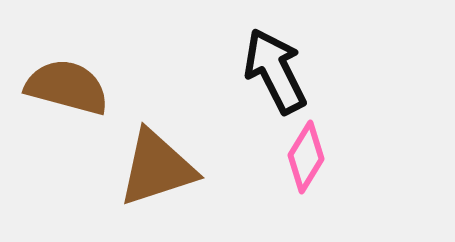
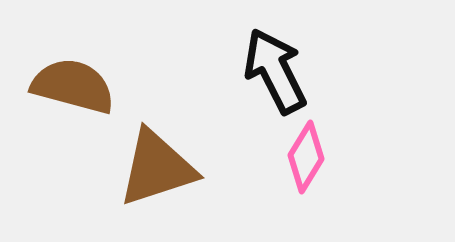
brown semicircle: moved 6 px right, 1 px up
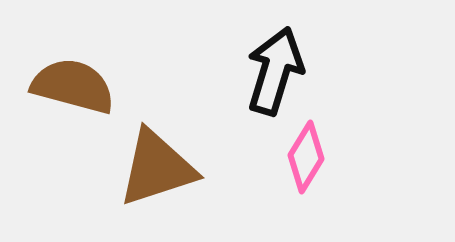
black arrow: rotated 44 degrees clockwise
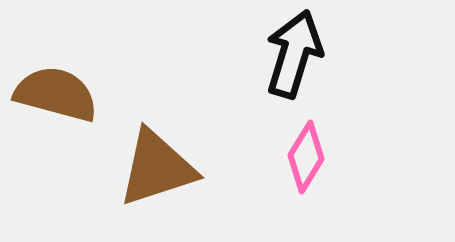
black arrow: moved 19 px right, 17 px up
brown semicircle: moved 17 px left, 8 px down
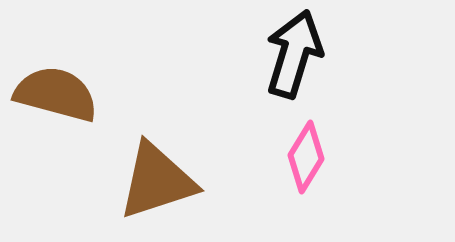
brown triangle: moved 13 px down
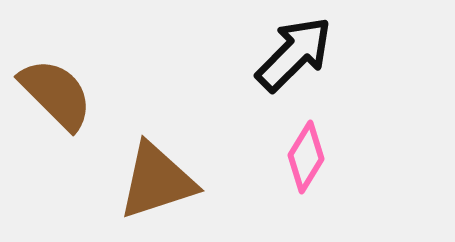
black arrow: rotated 28 degrees clockwise
brown semicircle: rotated 30 degrees clockwise
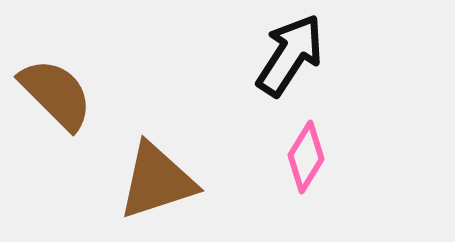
black arrow: moved 4 px left, 1 px down; rotated 12 degrees counterclockwise
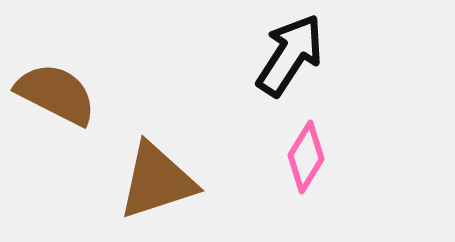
brown semicircle: rotated 18 degrees counterclockwise
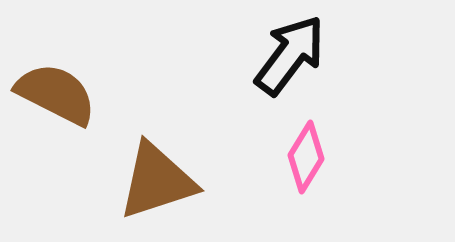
black arrow: rotated 4 degrees clockwise
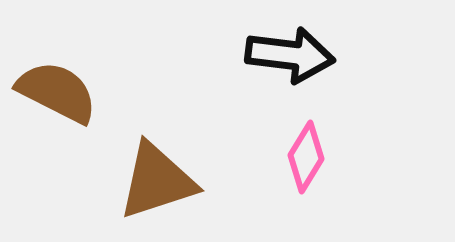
black arrow: rotated 60 degrees clockwise
brown semicircle: moved 1 px right, 2 px up
